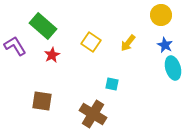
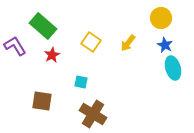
yellow circle: moved 3 px down
cyan square: moved 31 px left, 2 px up
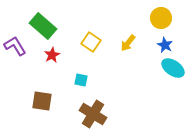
cyan ellipse: rotated 40 degrees counterclockwise
cyan square: moved 2 px up
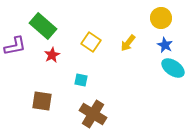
purple L-shape: rotated 110 degrees clockwise
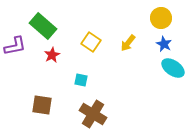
blue star: moved 1 px left, 1 px up
brown square: moved 4 px down
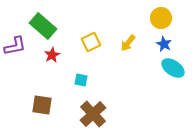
yellow square: rotated 30 degrees clockwise
brown cross: rotated 16 degrees clockwise
